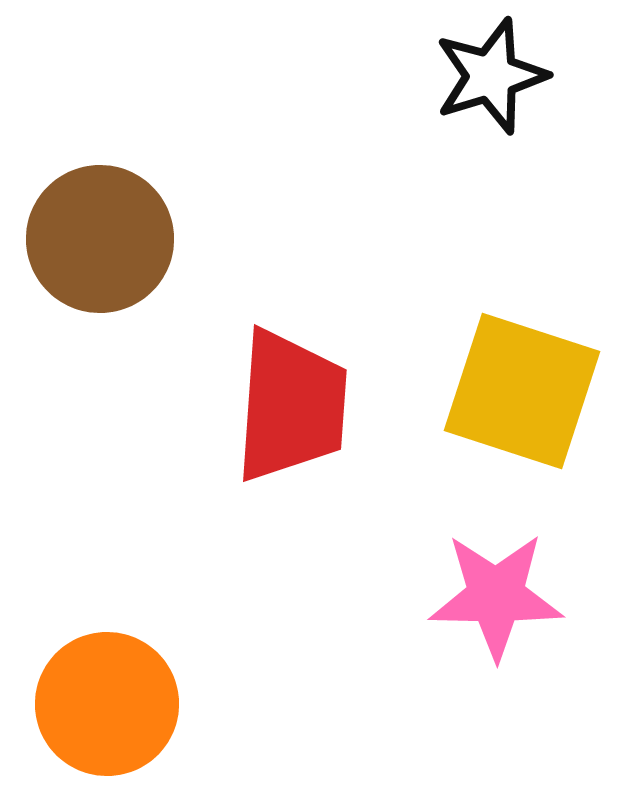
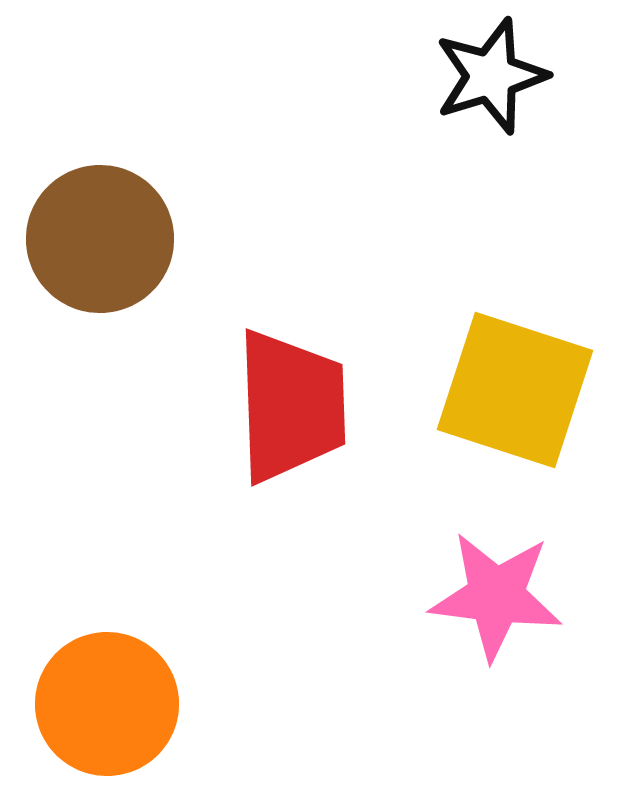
yellow square: moved 7 px left, 1 px up
red trapezoid: rotated 6 degrees counterclockwise
pink star: rotated 6 degrees clockwise
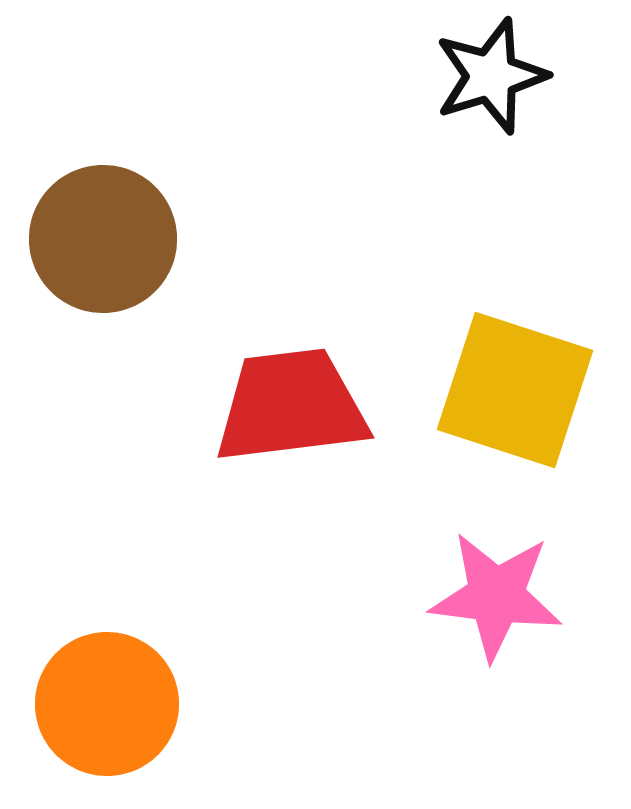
brown circle: moved 3 px right
red trapezoid: rotated 95 degrees counterclockwise
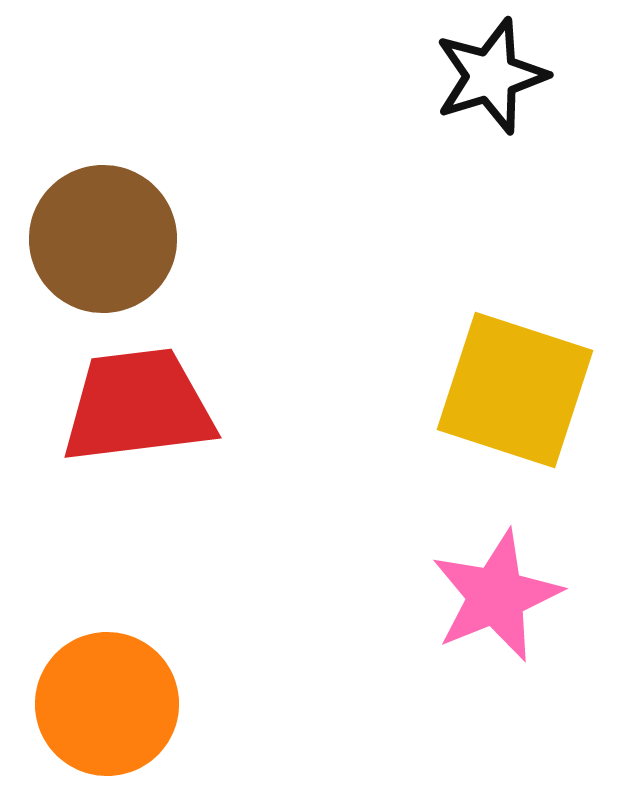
red trapezoid: moved 153 px left
pink star: rotated 29 degrees counterclockwise
